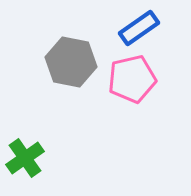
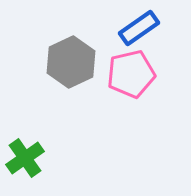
gray hexagon: rotated 24 degrees clockwise
pink pentagon: moved 1 px left, 5 px up
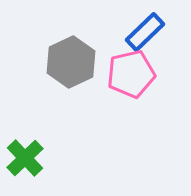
blue rectangle: moved 6 px right, 4 px down; rotated 9 degrees counterclockwise
green cross: rotated 9 degrees counterclockwise
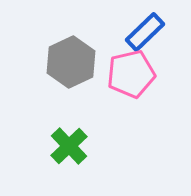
green cross: moved 44 px right, 12 px up
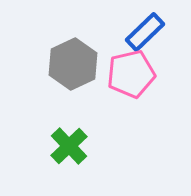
gray hexagon: moved 2 px right, 2 px down
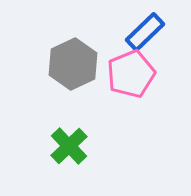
pink pentagon: rotated 9 degrees counterclockwise
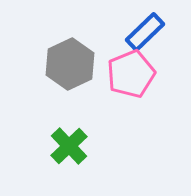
gray hexagon: moved 3 px left
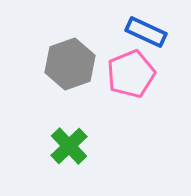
blue rectangle: moved 1 px right; rotated 69 degrees clockwise
gray hexagon: rotated 6 degrees clockwise
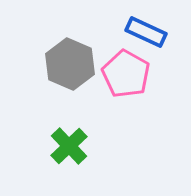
gray hexagon: rotated 18 degrees counterclockwise
pink pentagon: moved 5 px left; rotated 21 degrees counterclockwise
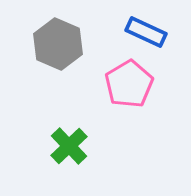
gray hexagon: moved 12 px left, 20 px up
pink pentagon: moved 3 px right, 10 px down; rotated 12 degrees clockwise
